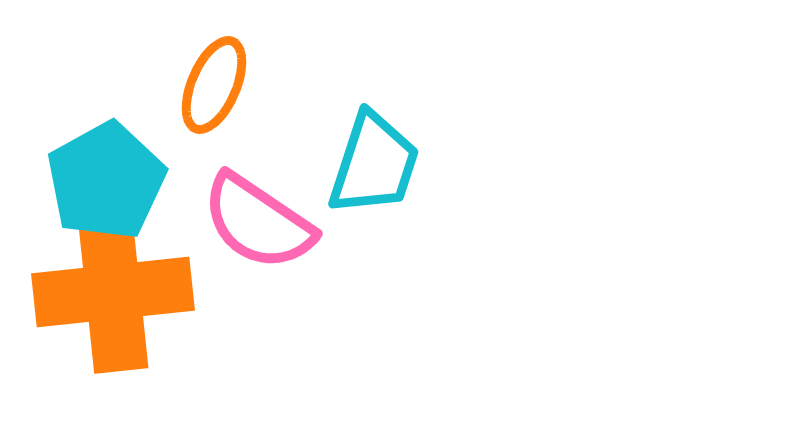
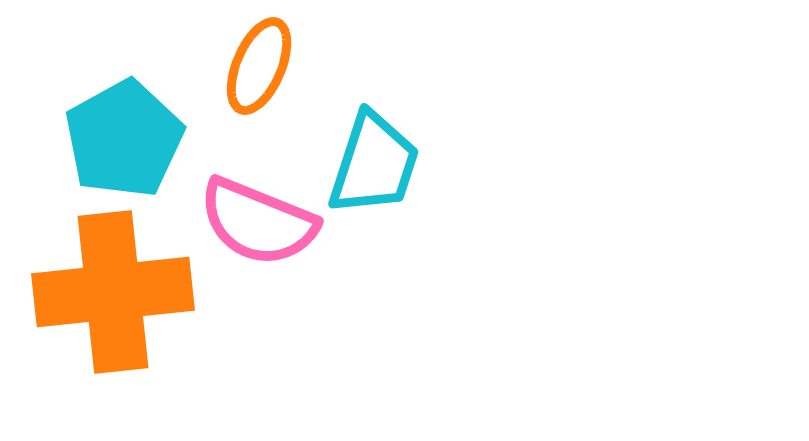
orange ellipse: moved 45 px right, 19 px up
cyan pentagon: moved 18 px right, 42 px up
pink semicircle: rotated 12 degrees counterclockwise
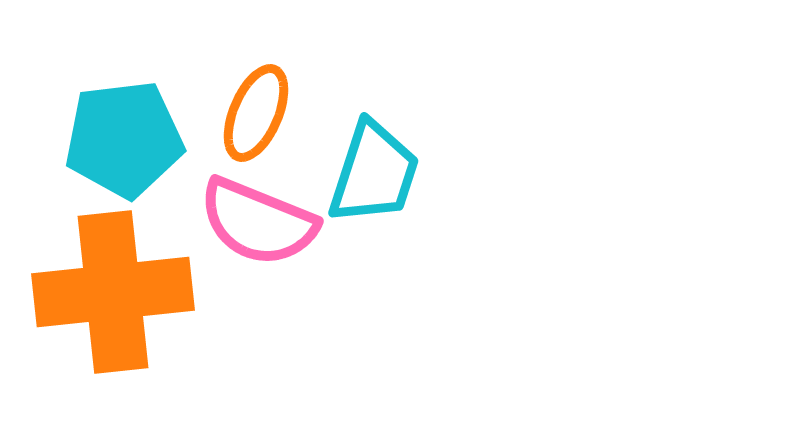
orange ellipse: moved 3 px left, 47 px down
cyan pentagon: rotated 22 degrees clockwise
cyan trapezoid: moved 9 px down
